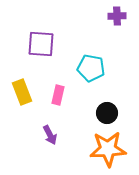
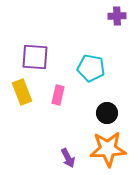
purple square: moved 6 px left, 13 px down
purple arrow: moved 18 px right, 23 px down
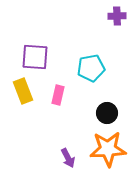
cyan pentagon: rotated 20 degrees counterclockwise
yellow rectangle: moved 1 px right, 1 px up
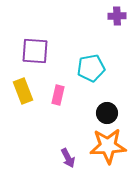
purple square: moved 6 px up
orange star: moved 3 px up
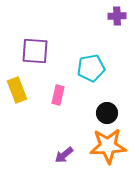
yellow rectangle: moved 6 px left, 1 px up
purple arrow: moved 4 px left, 3 px up; rotated 78 degrees clockwise
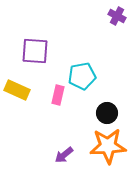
purple cross: rotated 30 degrees clockwise
cyan pentagon: moved 9 px left, 8 px down
yellow rectangle: rotated 45 degrees counterclockwise
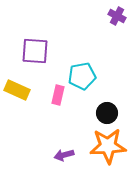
purple arrow: rotated 24 degrees clockwise
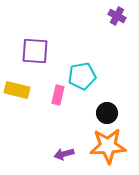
yellow rectangle: rotated 10 degrees counterclockwise
purple arrow: moved 1 px up
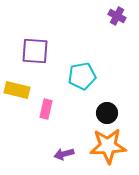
pink rectangle: moved 12 px left, 14 px down
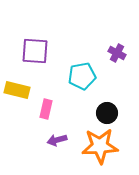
purple cross: moved 37 px down
orange star: moved 8 px left
purple arrow: moved 7 px left, 14 px up
